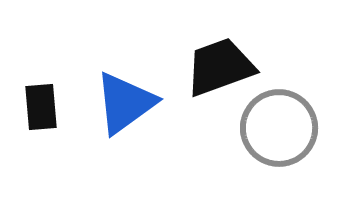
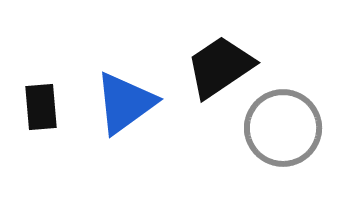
black trapezoid: rotated 14 degrees counterclockwise
gray circle: moved 4 px right
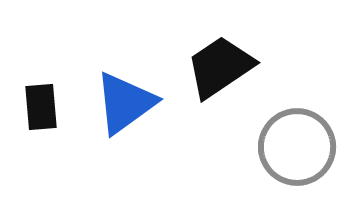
gray circle: moved 14 px right, 19 px down
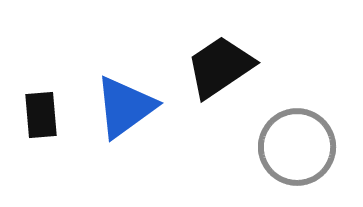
blue triangle: moved 4 px down
black rectangle: moved 8 px down
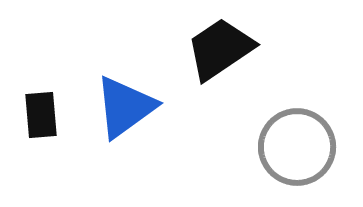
black trapezoid: moved 18 px up
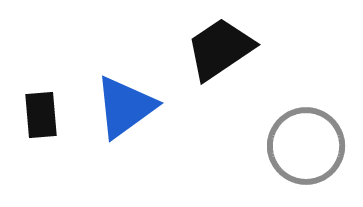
gray circle: moved 9 px right, 1 px up
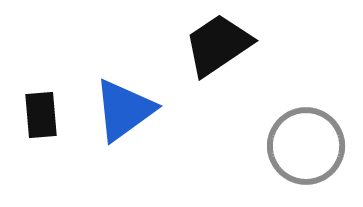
black trapezoid: moved 2 px left, 4 px up
blue triangle: moved 1 px left, 3 px down
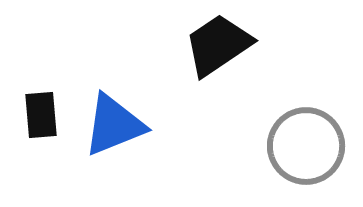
blue triangle: moved 10 px left, 15 px down; rotated 14 degrees clockwise
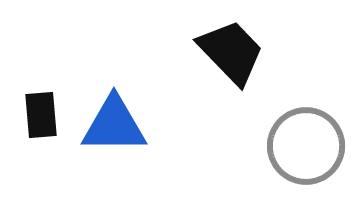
black trapezoid: moved 13 px right, 7 px down; rotated 80 degrees clockwise
blue triangle: rotated 22 degrees clockwise
